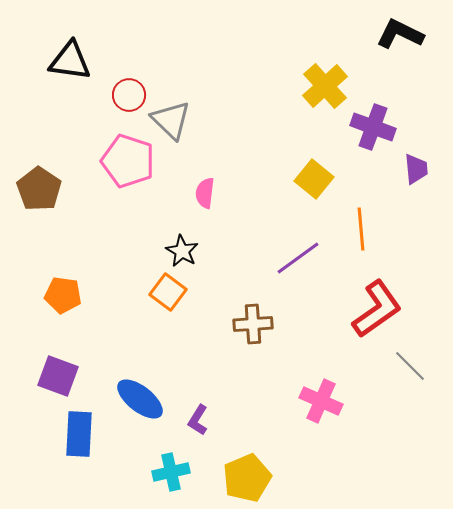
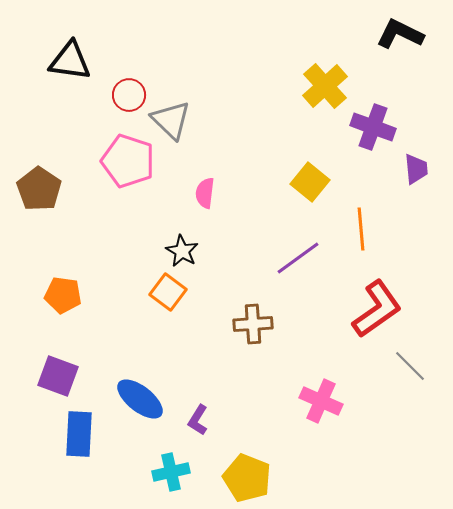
yellow square: moved 4 px left, 3 px down
yellow pentagon: rotated 27 degrees counterclockwise
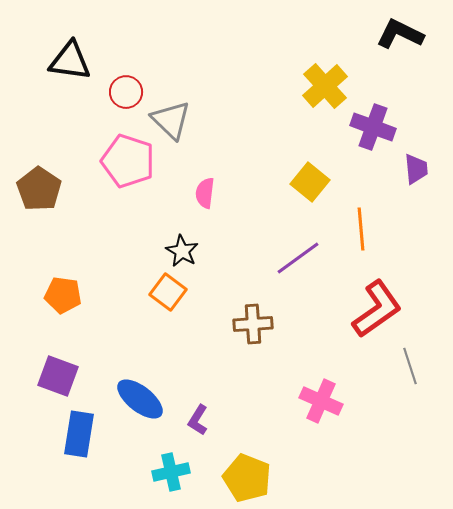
red circle: moved 3 px left, 3 px up
gray line: rotated 27 degrees clockwise
blue rectangle: rotated 6 degrees clockwise
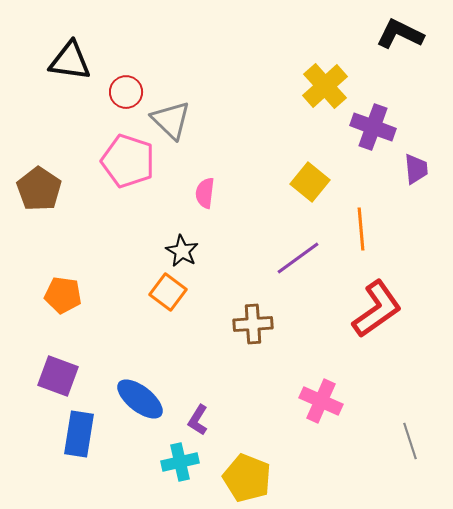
gray line: moved 75 px down
cyan cross: moved 9 px right, 10 px up
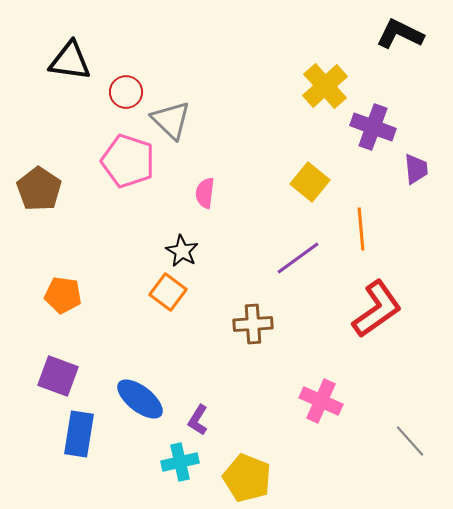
gray line: rotated 24 degrees counterclockwise
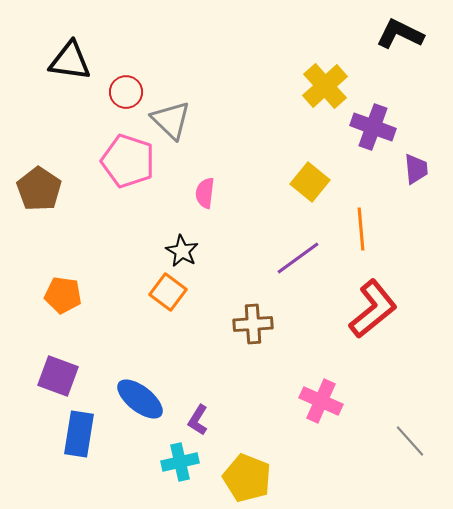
red L-shape: moved 4 px left; rotated 4 degrees counterclockwise
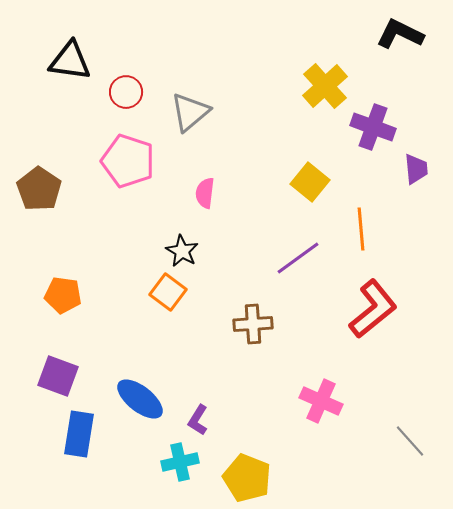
gray triangle: moved 19 px right, 8 px up; rotated 36 degrees clockwise
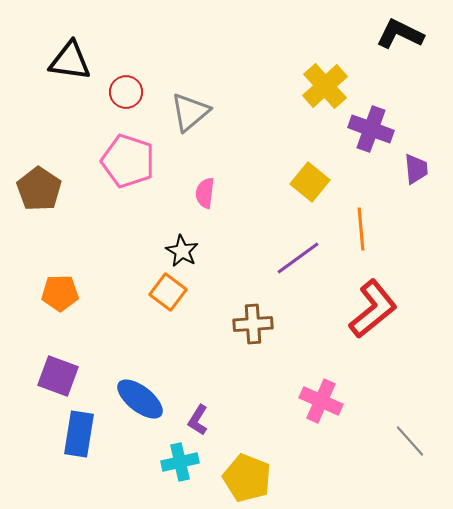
purple cross: moved 2 px left, 2 px down
orange pentagon: moved 3 px left, 2 px up; rotated 9 degrees counterclockwise
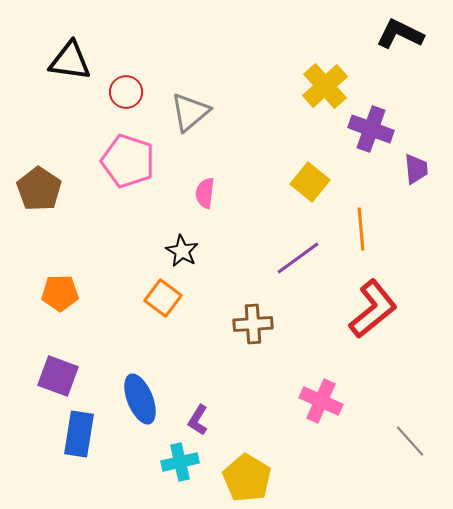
orange square: moved 5 px left, 6 px down
blue ellipse: rotated 30 degrees clockwise
yellow pentagon: rotated 9 degrees clockwise
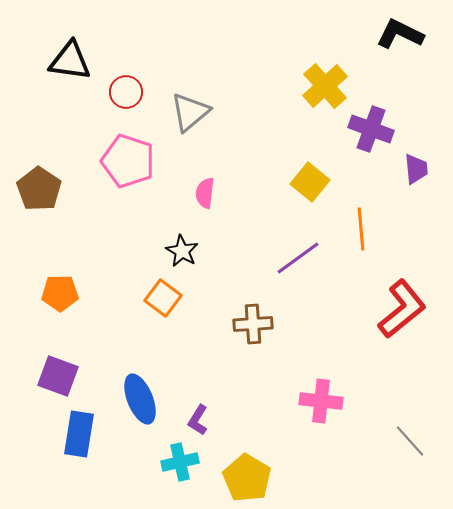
red L-shape: moved 29 px right
pink cross: rotated 18 degrees counterclockwise
